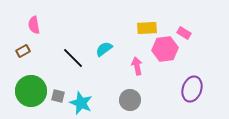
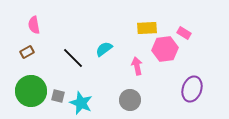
brown rectangle: moved 4 px right, 1 px down
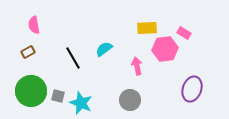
brown rectangle: moved 1 px right
black line: rotated 15 degrees clockwise
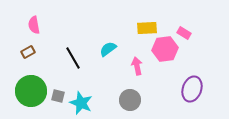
cyan semicircle: moved 4 px right
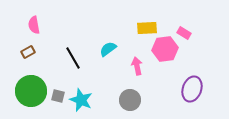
cyan star: moved 3 px up
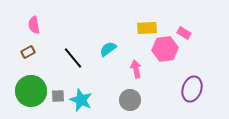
black line: rotated 10 degrees counterclockwise
pink arrow: moved 1 px left, 3 px down
gray square: rotated 16 degrees counterclockwise
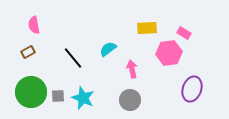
pink hexagon: moved 4 px right, 4 px down
pink arrow: moved 4 px left
green circle: moved 1 px down
cyan star: moved 2 px right, 2 px up
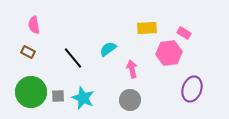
brown rectangle: rotated 56 degrees clockwise
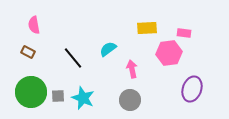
pink rectangle: rotated 24 degrees counterclockwise
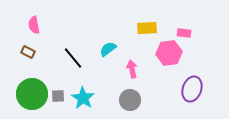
green circle: moved 1 px right, 2 px down
cyan star: rotated 10 degrees clockwise
